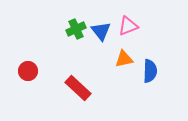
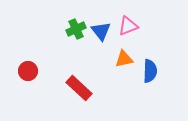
red rectangle: moved 1 px right
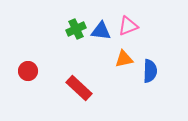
blue triangle: rotated 45 degrees counterclockwise
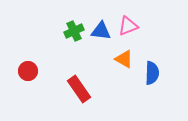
green cross: moved 2 px left, 2 px down
orange triangle: rotated 42 degrees clockwise
blue semicircle: moved 2 px right, 2 px down
red rectangle: moved 1 px down; rotated 12 degrees clockwise
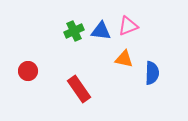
orange triangle: rotated 18 degrees counterclockwise
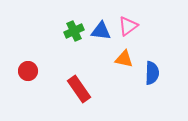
pink triangle: rotated 15 degrees counterclockwise
